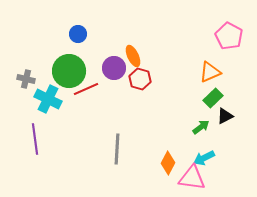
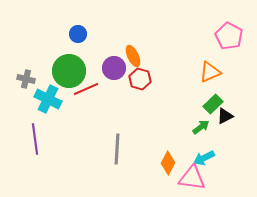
green rectangle: moved 6 px down
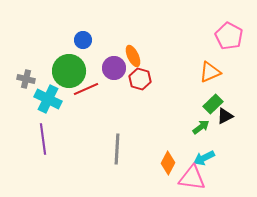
blue circle: moved 5 px right, 6 px down
purple line: moved 8 px right
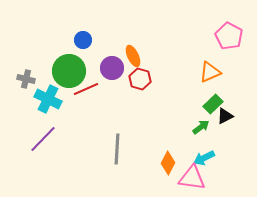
purple circle: moved 2 px left
purple line: rotated 52 degrees clockwise
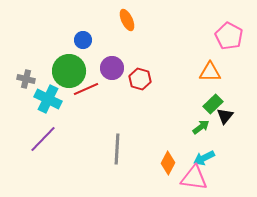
orange ellipse: moved 6 px left, 36 px up
orange triangle: rotated 25 degrees clockwise
black triangle: rotated 24 degrees counterclockwise
pink triangle: moved 2 px right
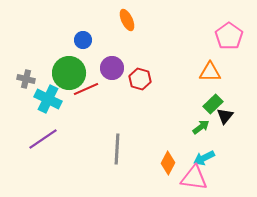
pink pentagon: rotated 8 degrees clockwise
green circle: moved 2 px down
purple line: rotated 12 degrees clockwise
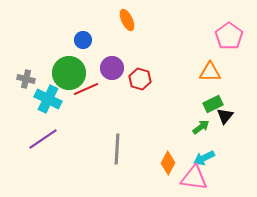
green rectangle: rotated 18 degrees clockwise
